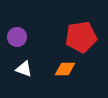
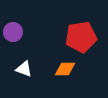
purple circle: moved 4 px left, 5 px up
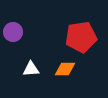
white triangle: moved 7 px right; rotated 24 degrees counterclockwise
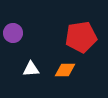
purple circle: moved 1 px down
orange diamond: moved 1 px down
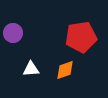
orange diamond: rotated 20 degrees counterclockwise
